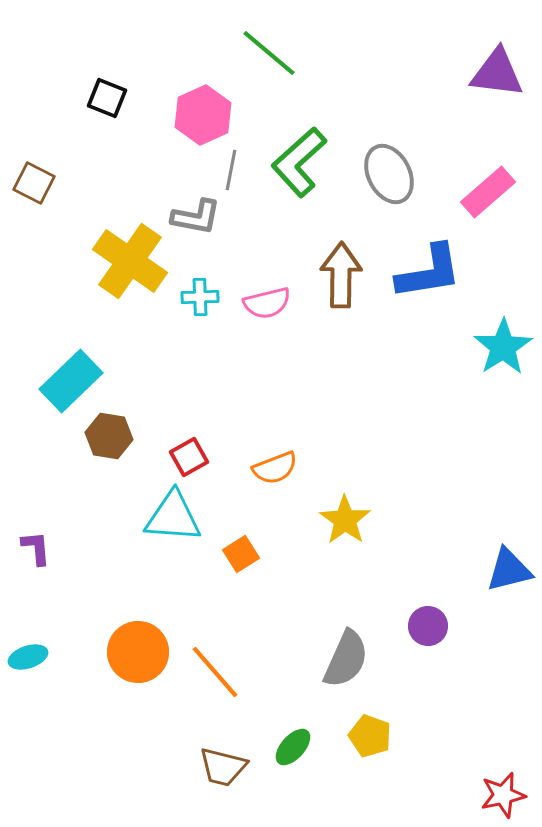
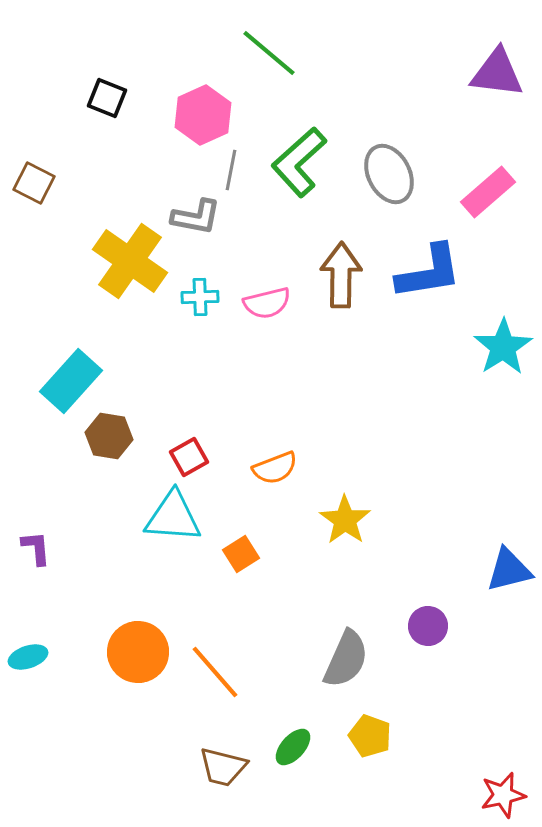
cyan rectangle: rotated 4 degrees counterclockwise
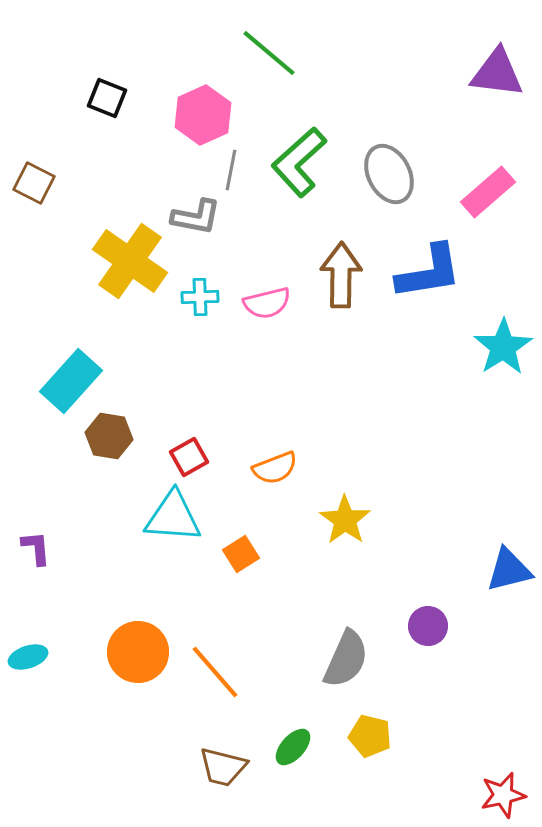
yellow pentagon: rotated 6 degrees counterclockwise
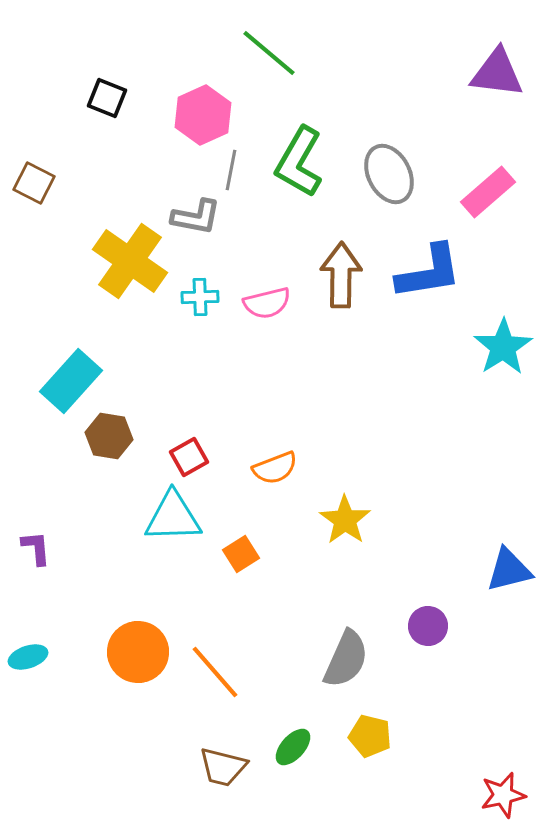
green L-shape: rotated 18 degrees counterclockwise
cyan triangle: rotated 6 degrees counterclockwise
